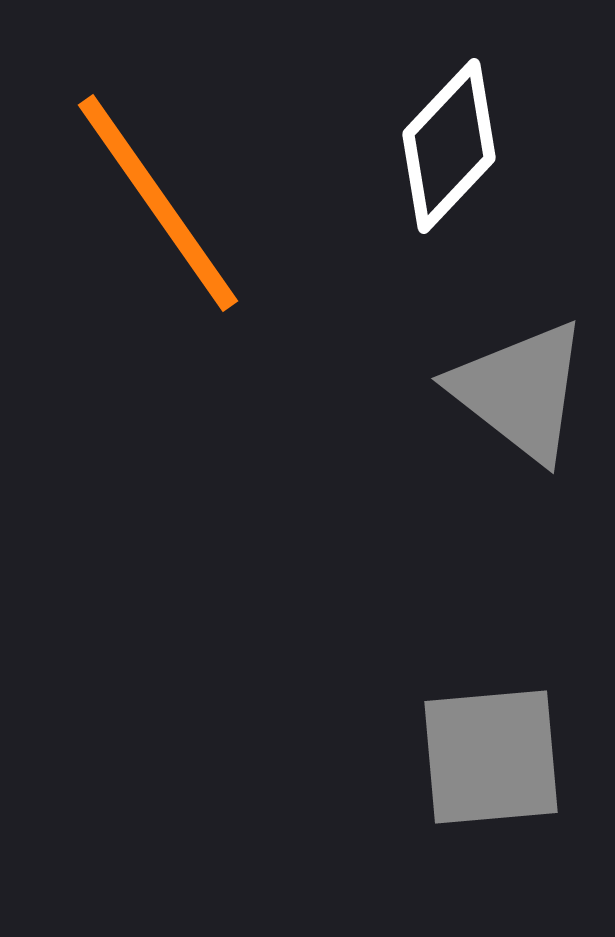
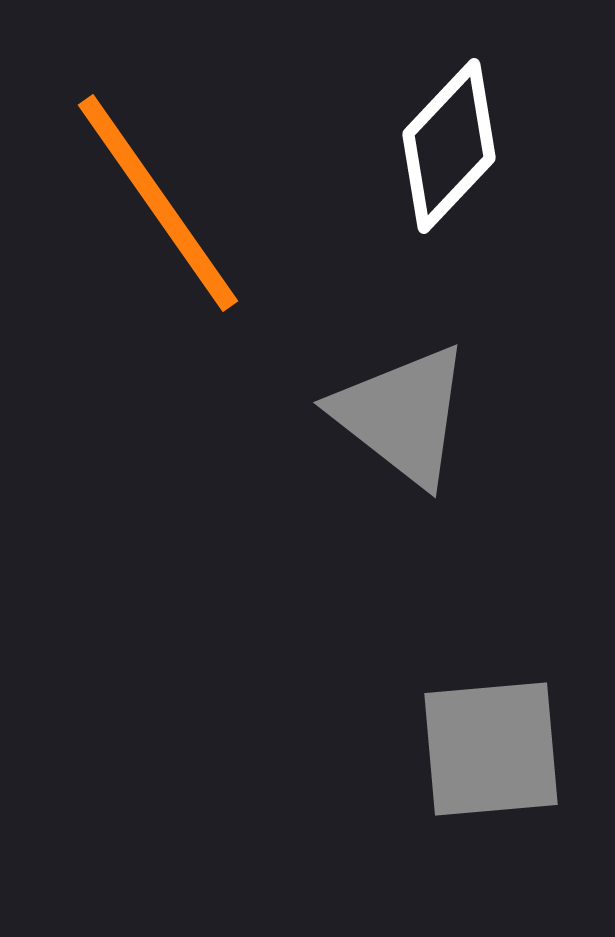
gray triangle: moved 118 px left, 24 px down
gray square: moved 8 px up
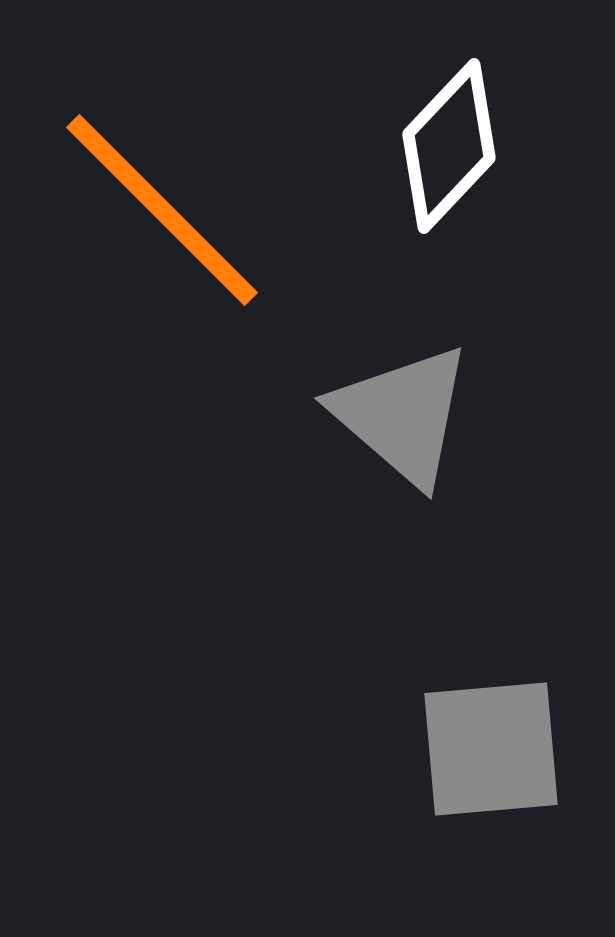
orange line: moved 4 px right, 7 px down; rotated 10 degrees counterclockwise
gray triangle: rotated 3 degrees clockwise
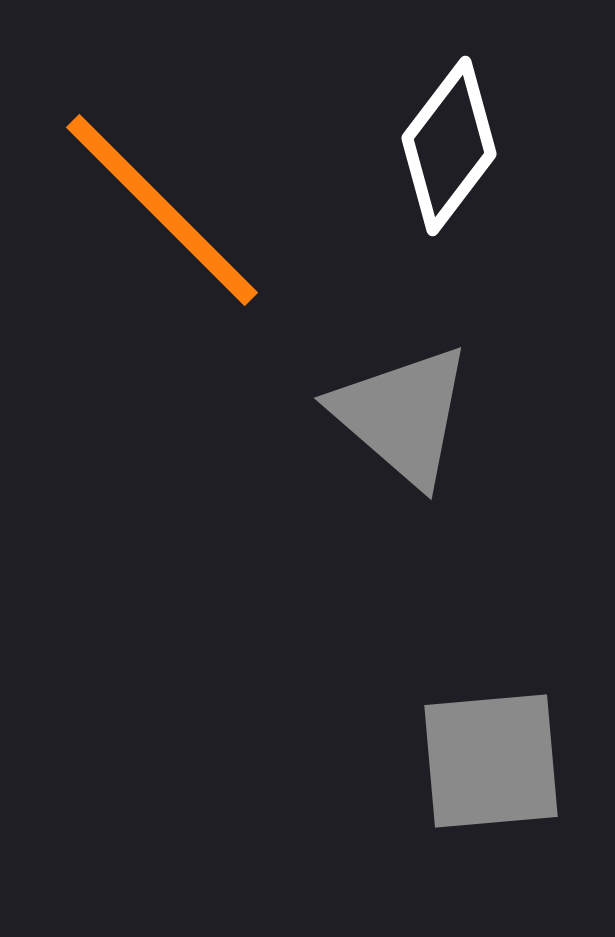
white diamond: rotated 6 degrees counterclockwise
gray square: moved 12 px down
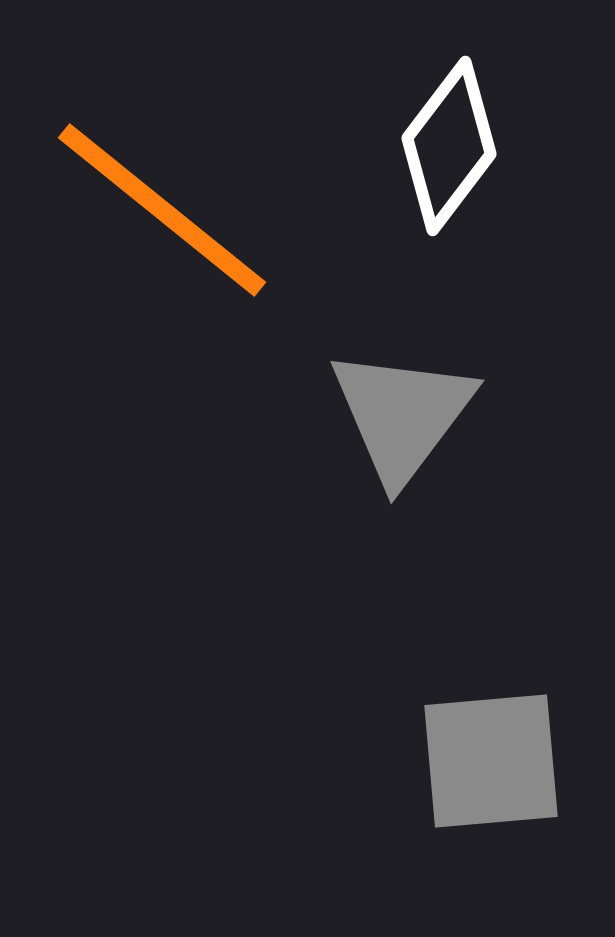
orange line: rotated 6 degrees counterclockwise
gray triangle: rotated 26 degrees clockwise
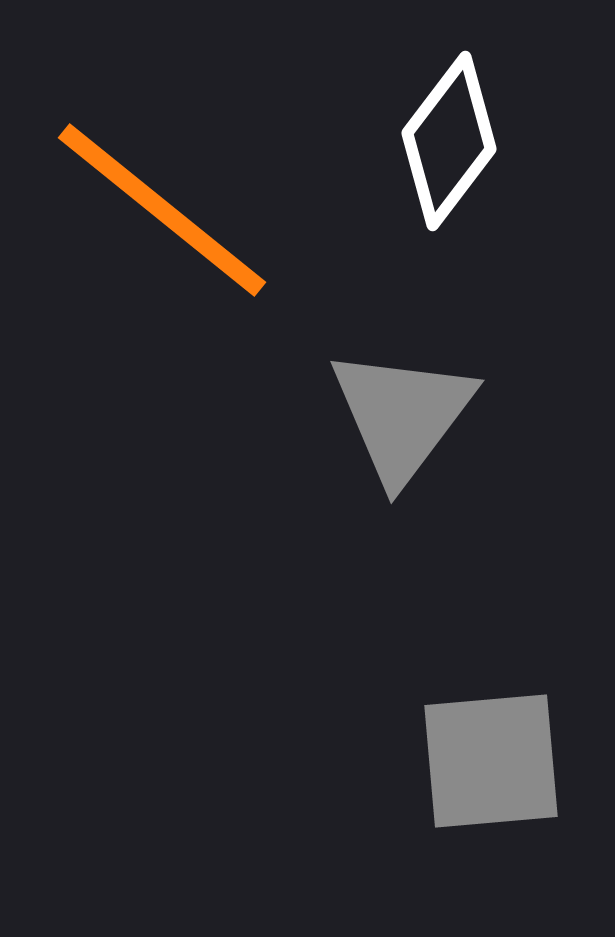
white diamond: moved 5 px up
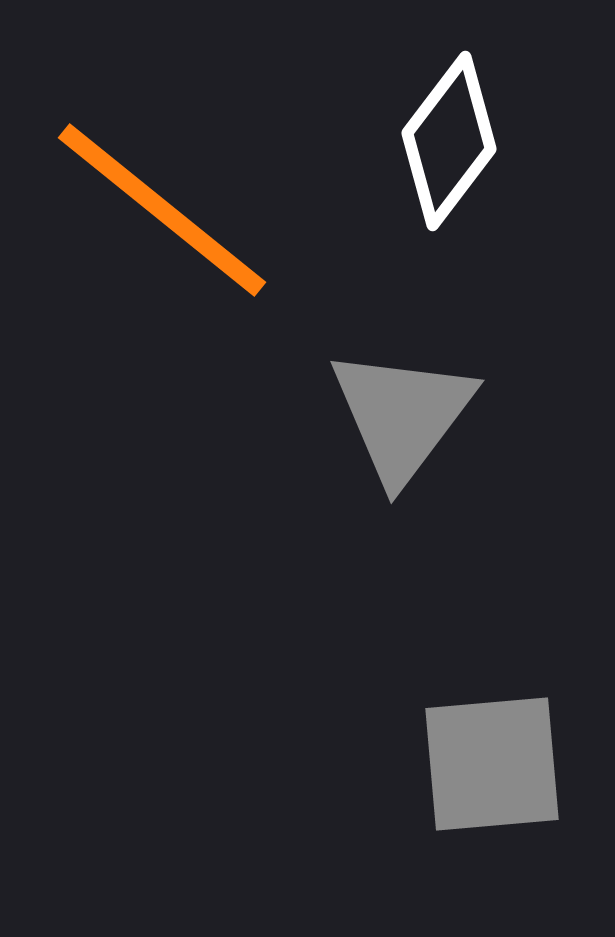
gray square: moved 1 px right, 3 px down
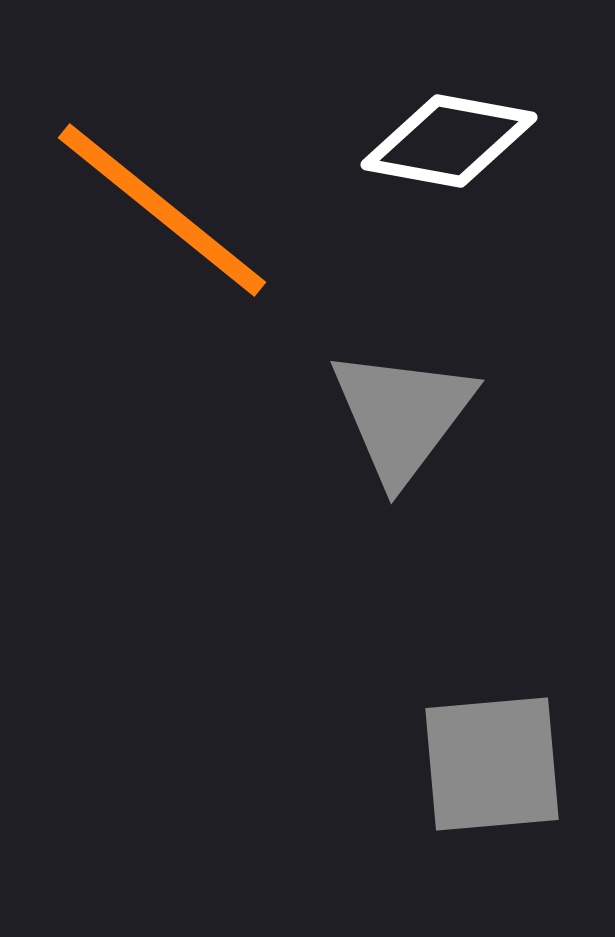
white diamond: rotated 63 degrees clockwise
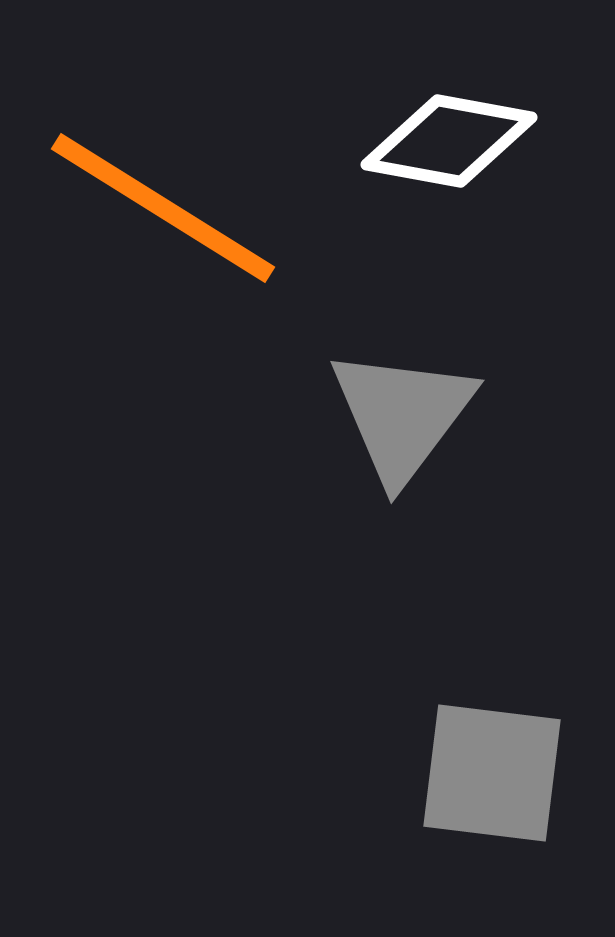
orange line: moved 1 px right, 2 px up; rotated 7 degrees counterclockwise
gray square: moved 9 px down; rotated 12 degrees clockwise
